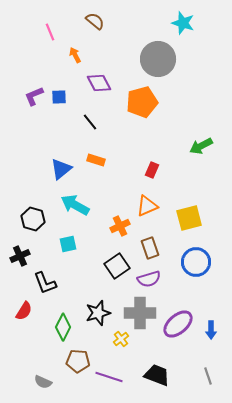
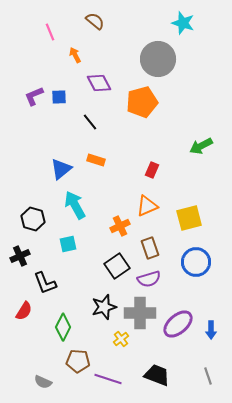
cyan arrow: rotated 32 degrees clockwise
black star: moved 6 px right, 6 px up
purple line: moved 1 px left, 2 px down
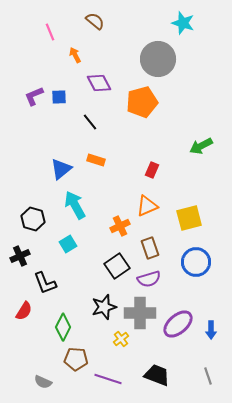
cyan square: rotated 18 degrees counterclockwise
brown pentagon: moved 2 px left, 2 px up
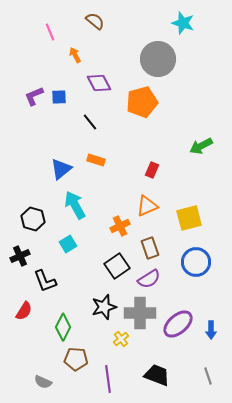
purple semicircle: rotated 15 degrees counterclockwise
black L-shape: moved 2 px up
purple line: rotated 64 degrees clockwise
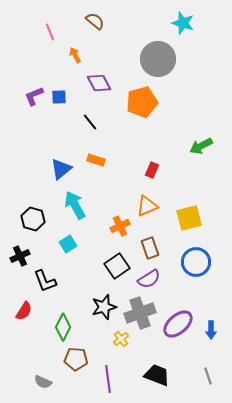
gray cross: rotated 20 degrees counterclockwise
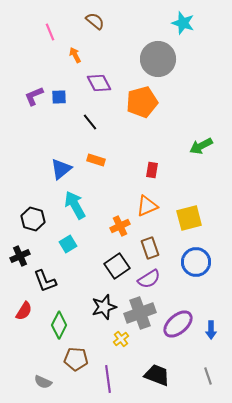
red rectangle: rotated 14 degrees counterclockwise
green diamond: moved 4 px left, 2 px up
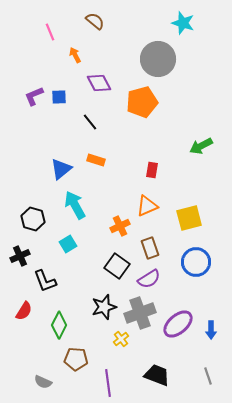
black square: rotated 20 degrees counterclockwise
purple line: moved 4 px down
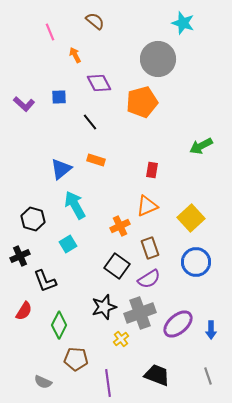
purple L-shape: moved 10 px left, 8 px down; rotated 115 degrees counterclockwise
yellow square: moved 2 px right; rotated 28 degrees counterclockwise
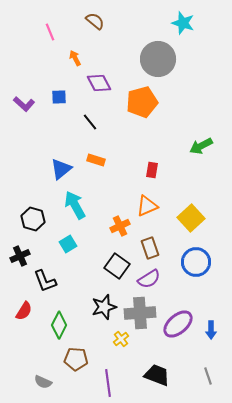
orange arrow: moved 3 px down
gray cross: rotated 16 degrees clockwise
